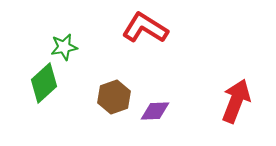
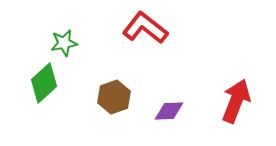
red L-shape: rotated 6 degrees clockwise
green star: moved 4 px up
purple diamond: moved 14 px right
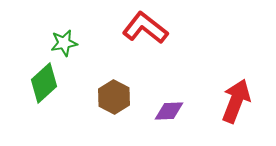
brown hexagon: rotated 12 degrees counterclockwise
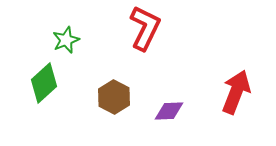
red L-shape: rotated 78 degrees clockwise
green star: moved 2 px right, 3 px up; rotated 12 degrees counterclockwise
red arrow: moved 9 px up
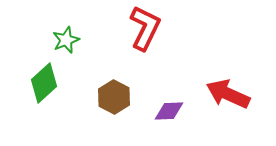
red arrow: moved 8 px left, 2 px down; rotated 87 degrees counterclockwise
